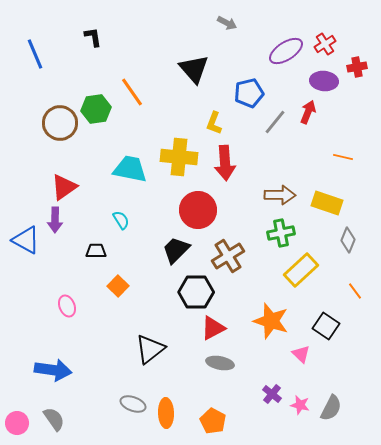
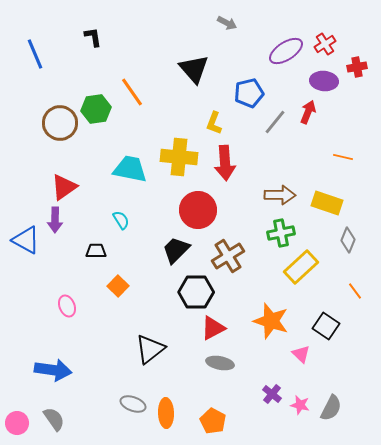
yellow rectangle at (301, 270): moved 3 px up
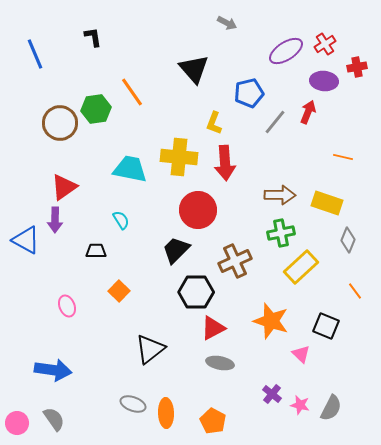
brown cross at (228, 256): moved 7 px right, 5 px down; rotated 8 degrees clockwise
orange square at (118, 286): moved 1 px right, 5 px down
black square at (326, 326): rotated 12 degrees counterclockwise
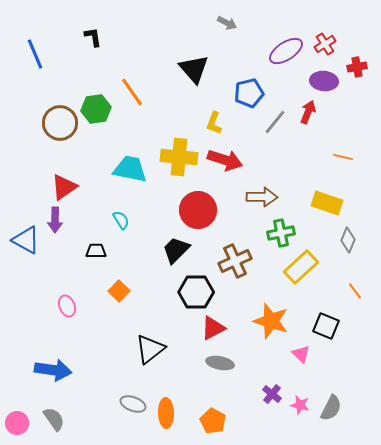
red arrow at (225, 163): moved 3 px up; rotated 68 degrees counterclockwise
brown arrow at (280, 195): moved 18 px left, 2 px down
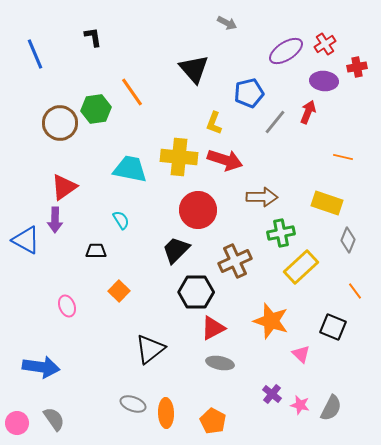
black square at (326, 326): moved 7 px right, 1 px down
blue arrow at (53, 370): moved 12 px left, 3 px up
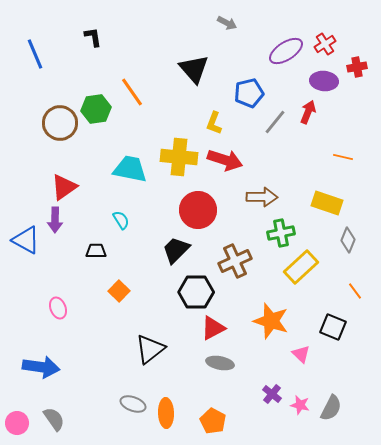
pink ellipse at (67, 306): moved 9 px left, 2 px down
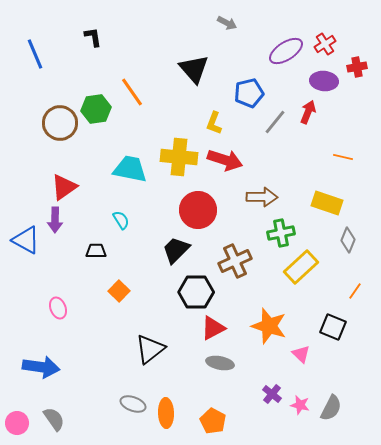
orange line at (355, 291): rotated 72 degrees clockwise
orange star at (271, 321): moved 2 px left, 5 px down
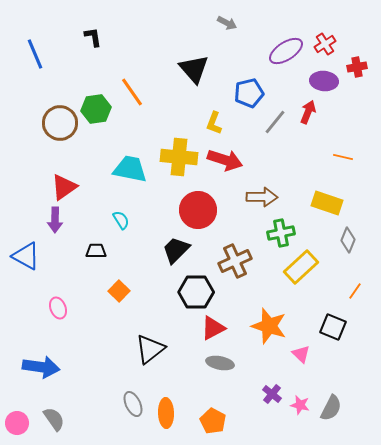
blue triangle at (26, 240): moved 16 px down
gray ellipse at (133, 404): rotated 45 degrees clockwise
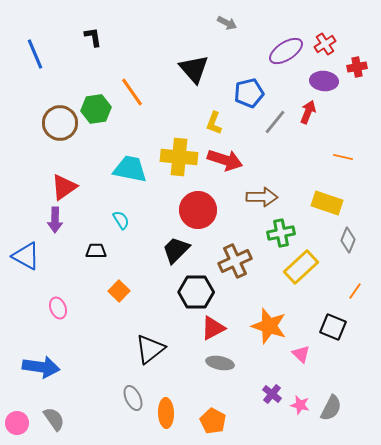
gray ellipse at (133, 404): moved 6 px up
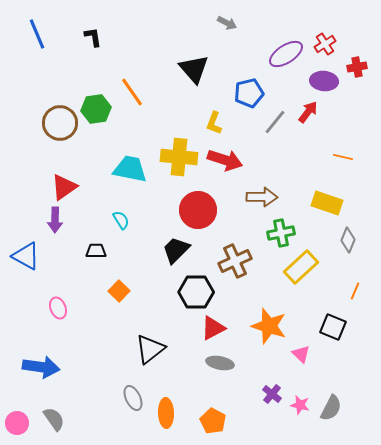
purple ellipse at (286, 51): moved 3 px down
blue line at (35, 54): moved 2 px right, 20 px up
red arrow at (308, 112): rotated 15 degrees clockwise
orange line at (355, 291): rotated 12 degrees counterclockwise
